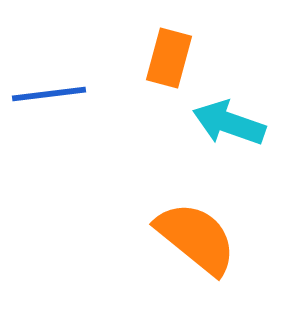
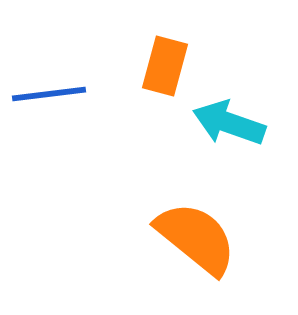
orange rectangle: moved 4 px left, 8 px down
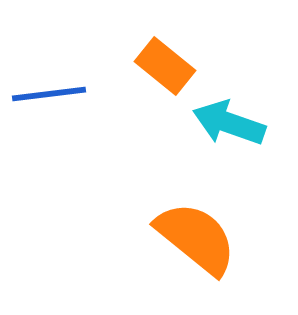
orange rectangle: rotated 66 degrees counterclockwise
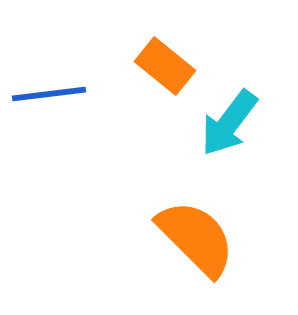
cyan arrow: rotated 72 degrees counterclockwise
orange semicircle: rotated 6 degrees clockwise
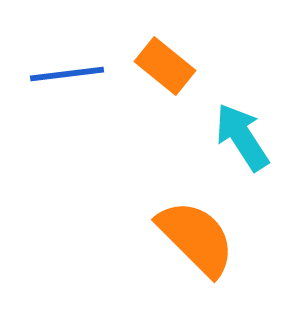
blue line: moved 18 px right, 20 px up
cyan arrow: moved 13 px right, 14 px down; rotated 110 degrees clockwise
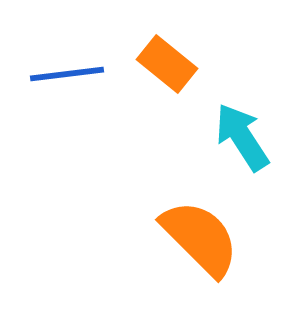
orange rectangle: moved 2 px right, 2 px up
orange semicircle: moved 4 px right
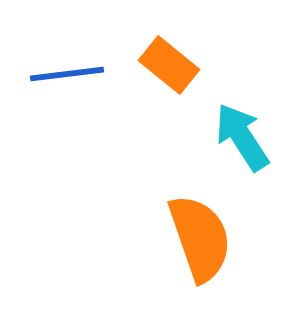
orange rectangle: moved 2 px right, 1 px down
orange semicircle: rotated 26 degrees clockwise
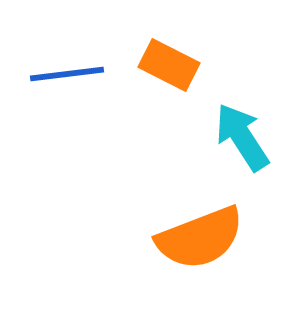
orange rectangle: rotated 12 degrees counterclockwise
orange semicircle: rotated 88 degrees clockwise
